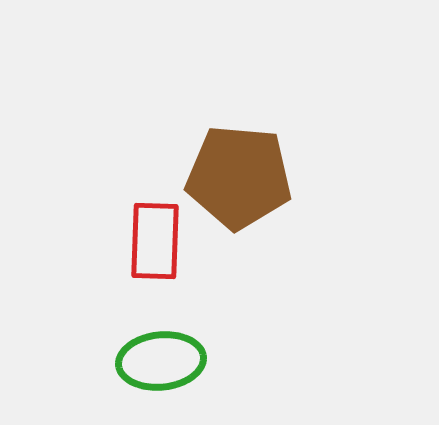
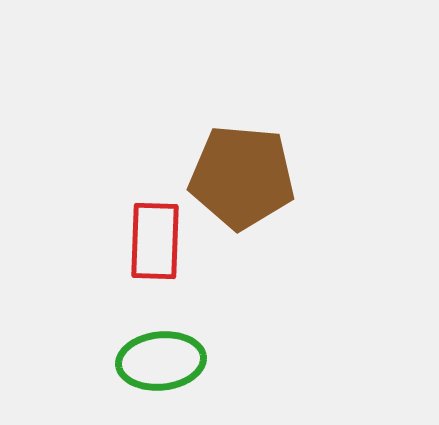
brown pentagon: moved 3 px right
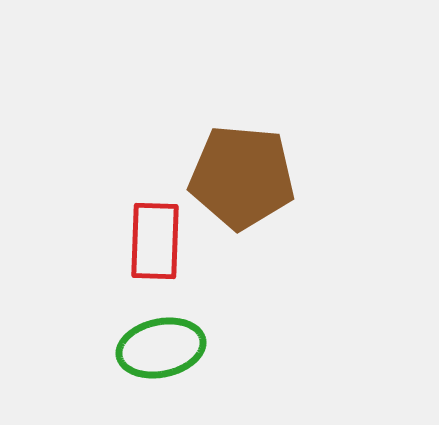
green ellipse: moved 13 px up; rotated 6 degrees counterclockwise
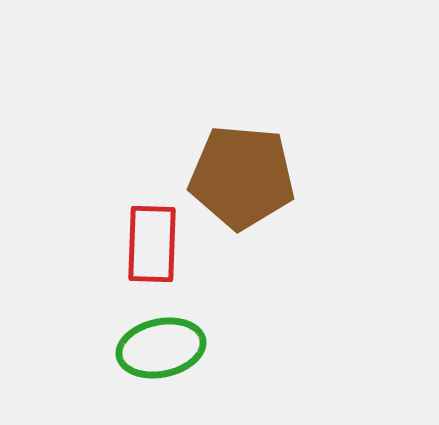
red rectangle: moved 3 px left, 3 px down
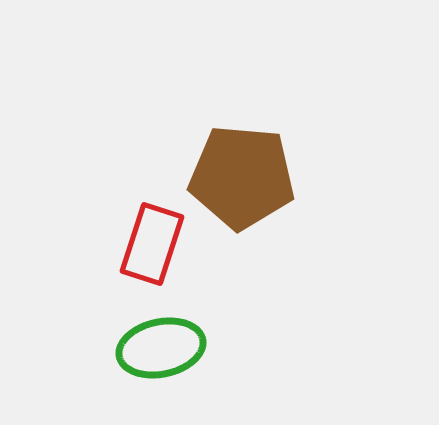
red rectangle: rotated 16 degrees clockwise
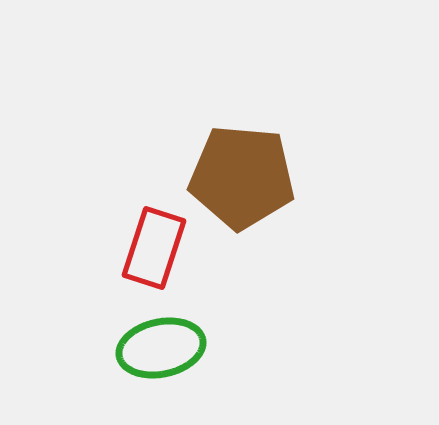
red rectangle: moved 2 px right, 4 px down
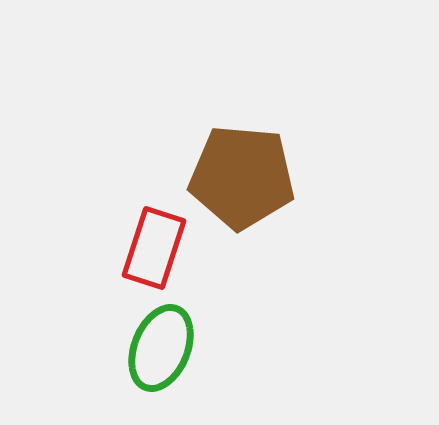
green ellipse: rotated 56 degrees counterclockwise
